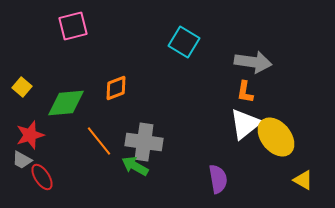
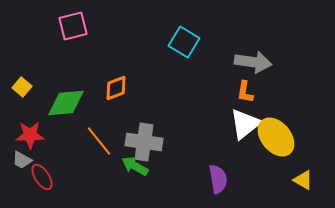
red star: rotated 16 degrees clockwise
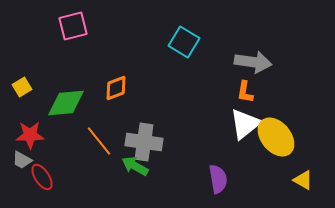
yellow square: rotated 18 degrees clockwise
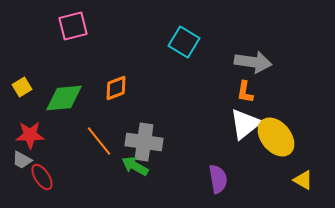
green diamond: moved 2 px left, 5 px up
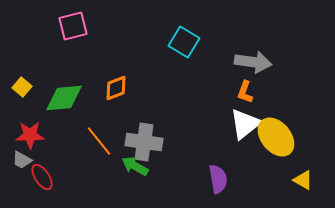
yellow square: rotated 18 degrees counterclockwise
orange L-shape: rotated 10 degrees clockwise
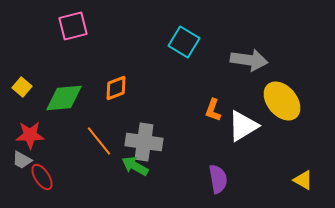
gray arrow: moved 4 px left, 2 px up
orange L-shape: moved 32 px left, 18 px down
white triangle: moved 2 px left, 2 px down; rotated 8 degrees clockwise
yellow ellipse: moved 6 px right, 36 px up
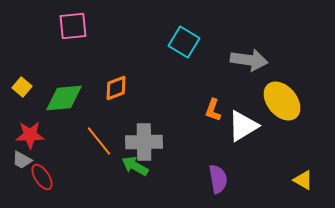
pink square: rotated 8 degrees clockwise
gray cross: rotated 9 degrees counterclockwise
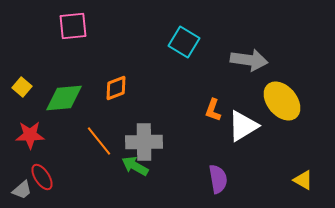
gray trapezoid: moved 30 px down; rotated 70 degrees counterclockwise
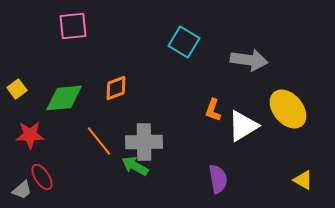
yellow square: moved 5 px left, 2 px down; rotated 12 degrees clockwise
yellow ellipse: moved 6 px right, 8 px down
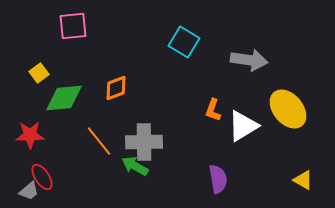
yellow square: moved 22 px right, 16 px up
gray trapezoid: moved 7 px right, 1 px down
